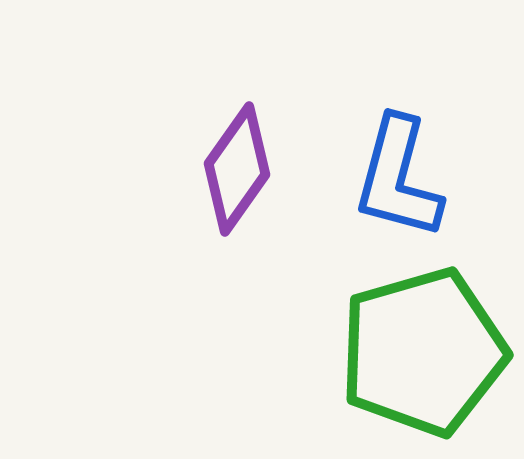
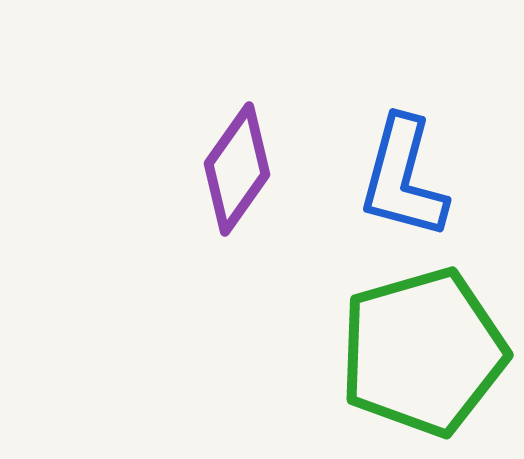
blue L-shape: moved 5 px right
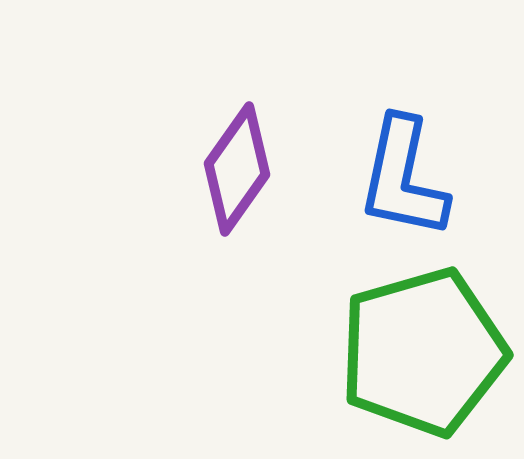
blue L-shape: rotated 3 degrees counterclockwise
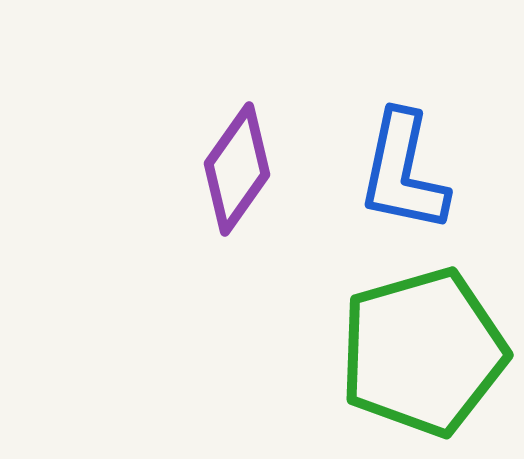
blue L-shape: moved 6 px up
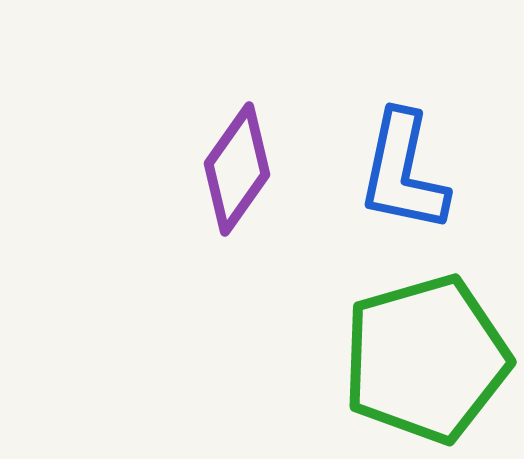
green pentagon: moved 3 px right, 7 px down
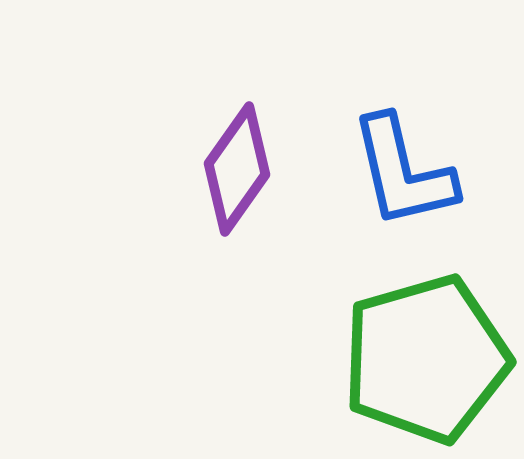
blue L-shape: rotated 25 degrees counterclockwise
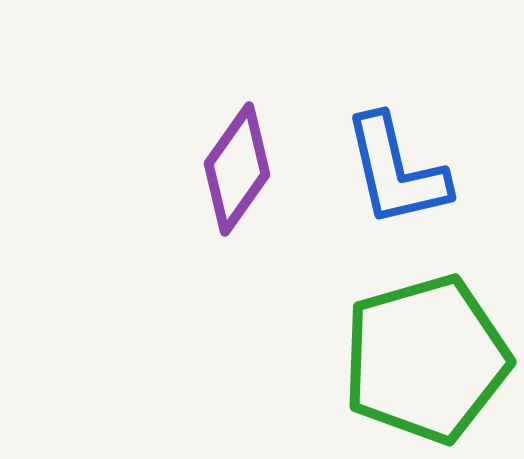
blue L-shape: moved 7 px left, 1 px up
